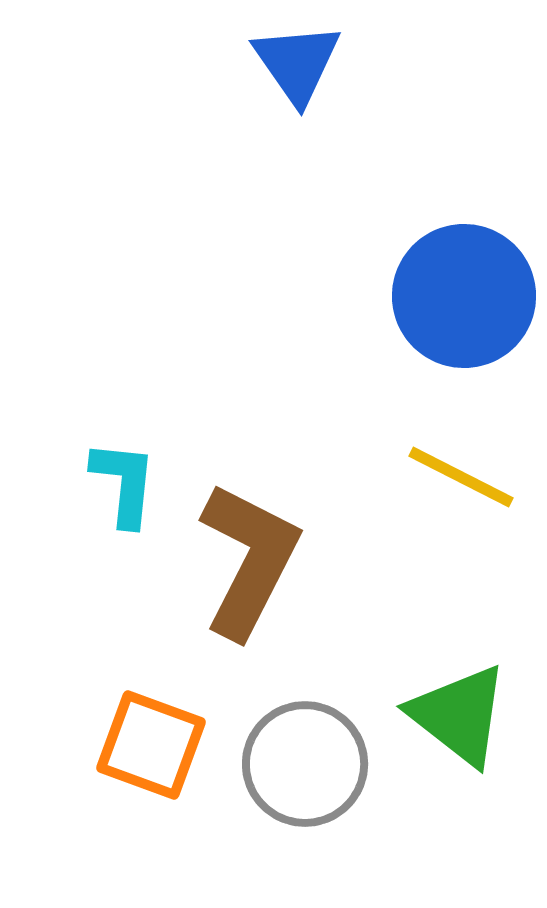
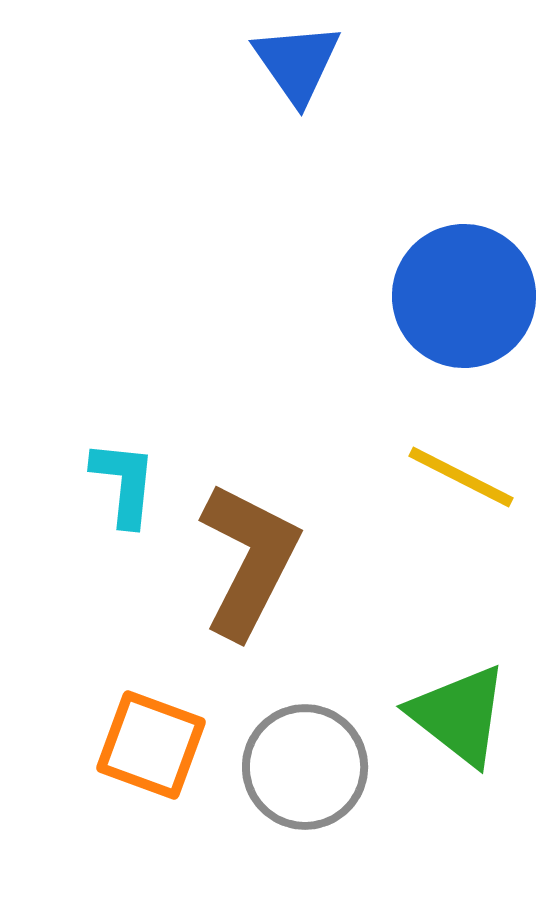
gray circle: moved 3 px down
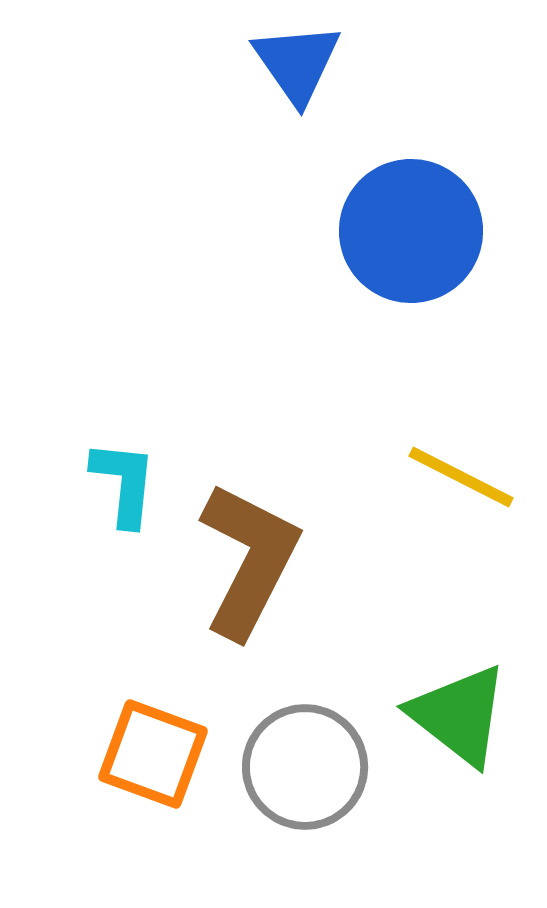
blue circle: moved 53 px left, 65 px up
orange square: moved 2 px right, 9 px down
